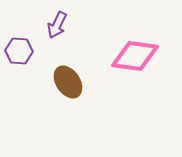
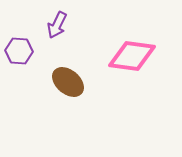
pink diamond: moved 3 px left
brown ellipse: rotated 16 degrees counterclockwise
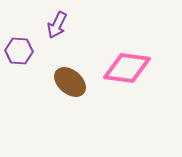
pink diamond: moved 5 px left, 12 px down
brown ellipse: moved 2 px right
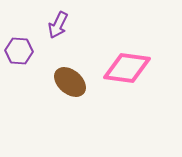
purple arrow: moved 1 px right
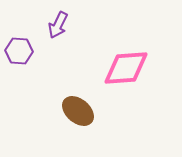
pink diamond: moved 1 px left; rotated 12 degrees counterclockwise
brown ellipse: moved 8 px right, 29 px down
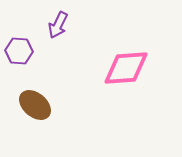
brown ellipse: moved 43 px left, 6 px up
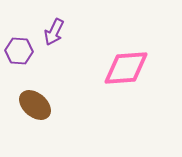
purple arrow: moved 4 px left, 7 px down
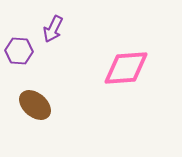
purple arrow: moved 1 px left, 3 px up
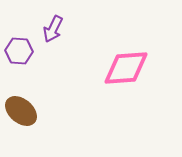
brown ellipse: moved 14 px left, 6 px down
